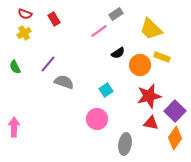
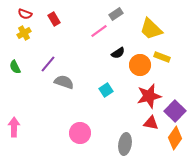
pink circle: moved 17 px left, 14 px down
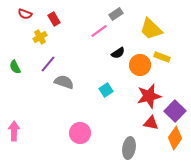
yellow cross: moved 16 px right, 4 px down
pink arrow: moved 4 px down
gray ellipse: moved 4 px right, 4 px down
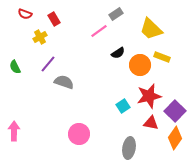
cyan square: moved 17 px right, 16 px down
pink circle: moved 1 px left, 1 px down
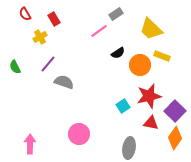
red semicircle: rotated 40 degrees clockwise
yellow rectangle: moved 1 px up
pink arrow: moved 16 px right, 13 px down
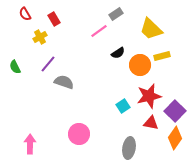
yellow rectangle: rotated 35 degrees counterclockwise
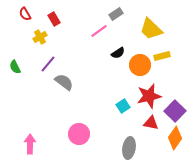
gray semicircle: rotated 18 degrees clockwise
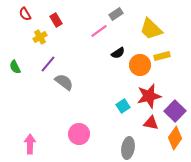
red rectangle: moved 2 px right, 1 px down
gray ellipse: moved 1 px left
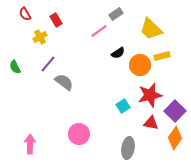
red star: moved 1 px right, 1 px up
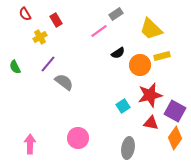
purple square: rotated 15 degrees counterclockwise
pink circle: moved 1 px left, 4 px down
